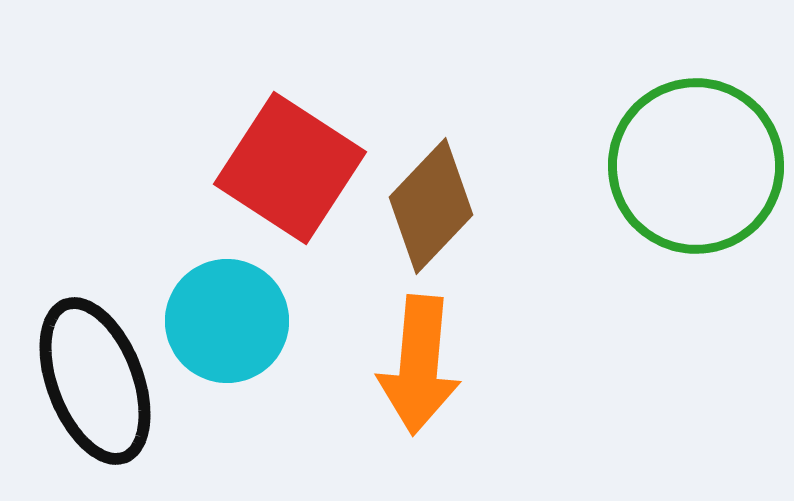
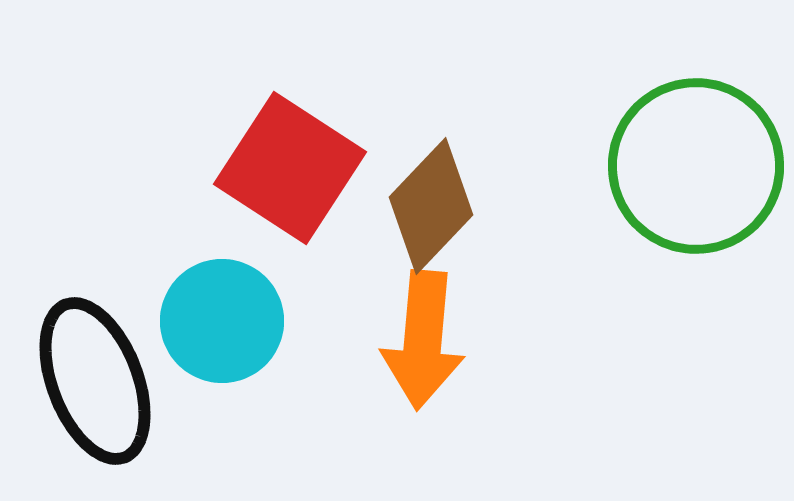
cyan circle: moved 5 px left
orange arrow: moved 4 px right, 25 px up
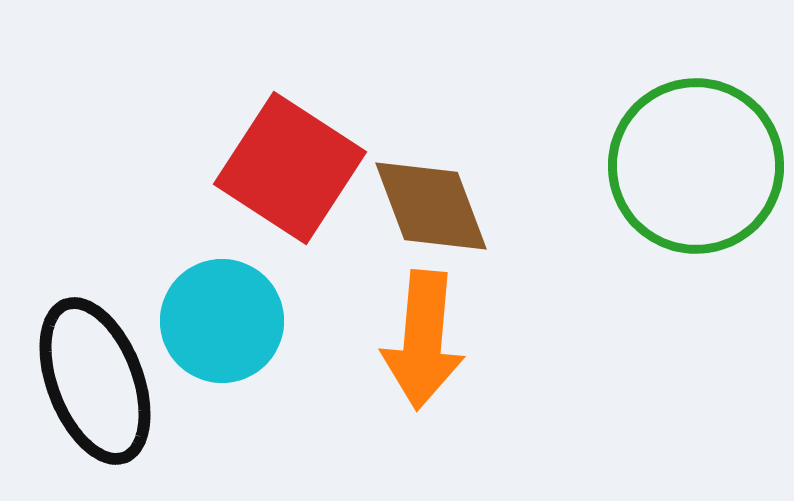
brown diamond: rotated 64 degrees counterclockwise
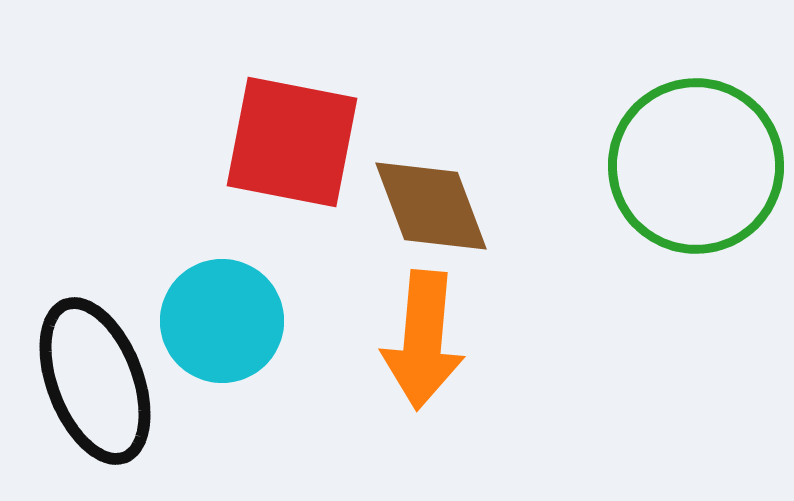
red square: moved 2 px right, 26 px up; rotated 22 degrees counterclockwise
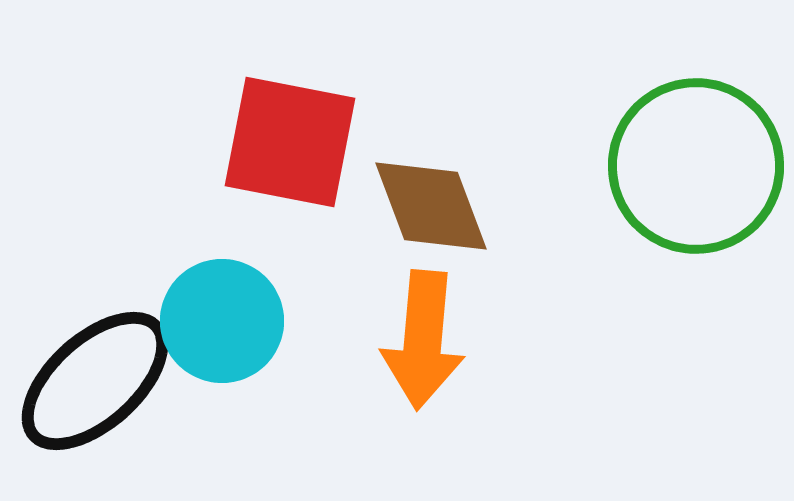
red square: moved 2 px left
black ellipse: rotated 69 degrees clockwise
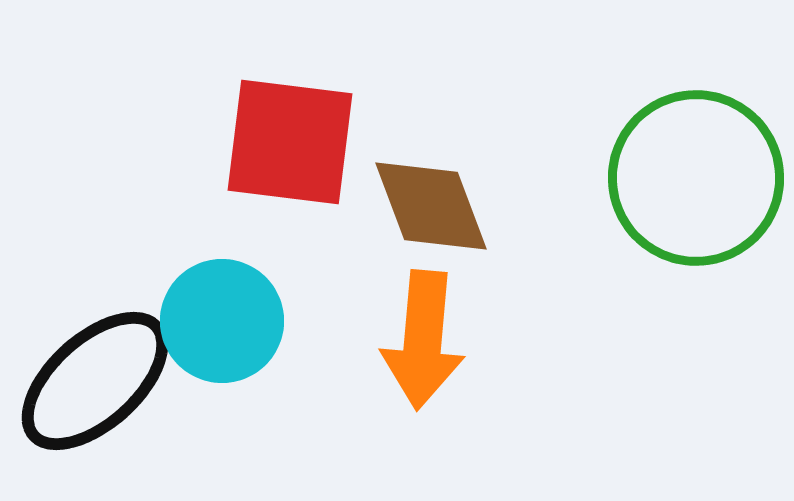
red square: rotated 4 degrees counterclockwise
green circle: moved 12 px down
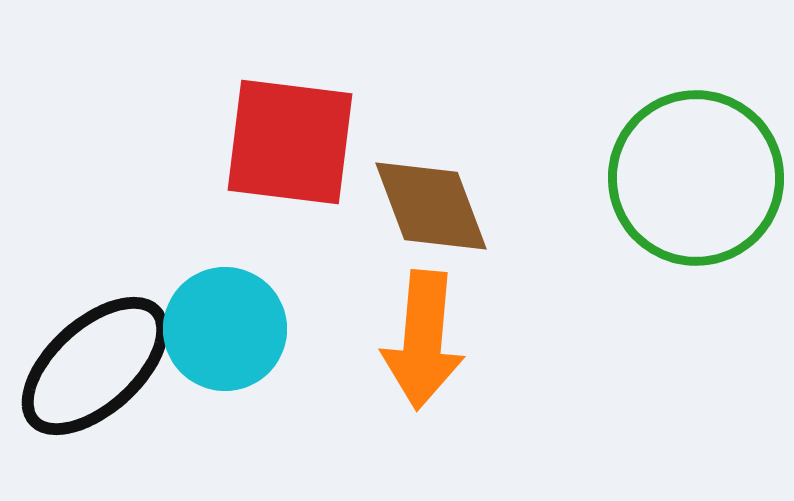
cyan circle: moved 3 px right, 8 px down
black ellipse: moved 15 px up
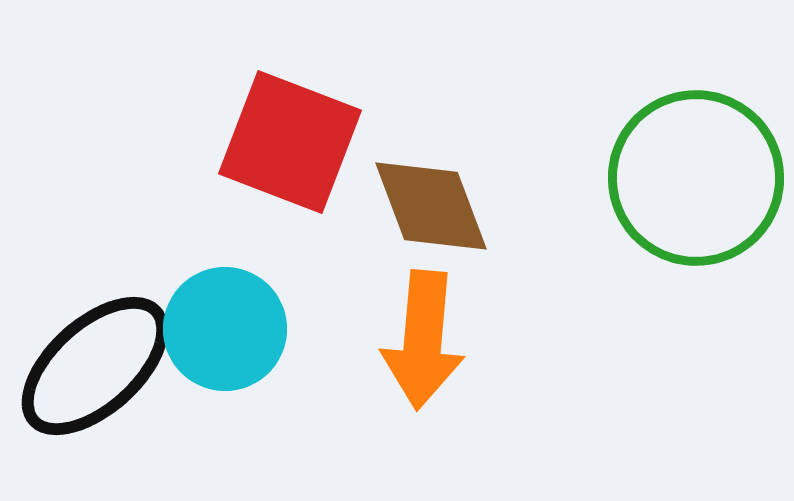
red square: rotated 14 degrees clockwise
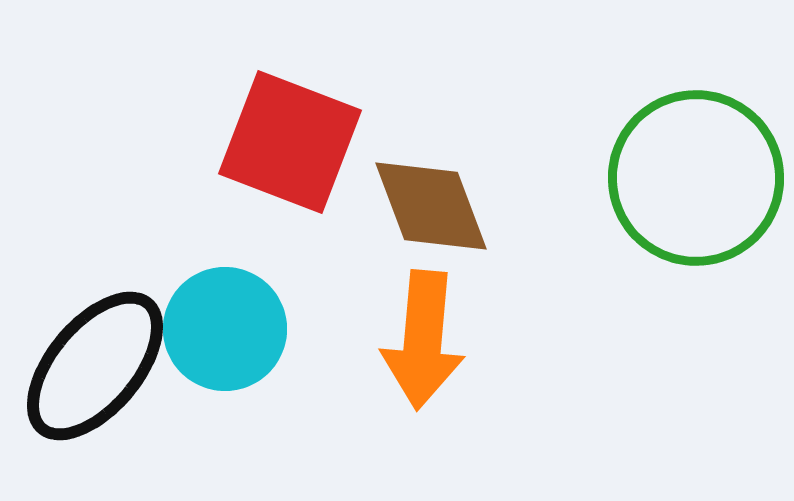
black ellipse: rotated 8 degrees counterclockwise
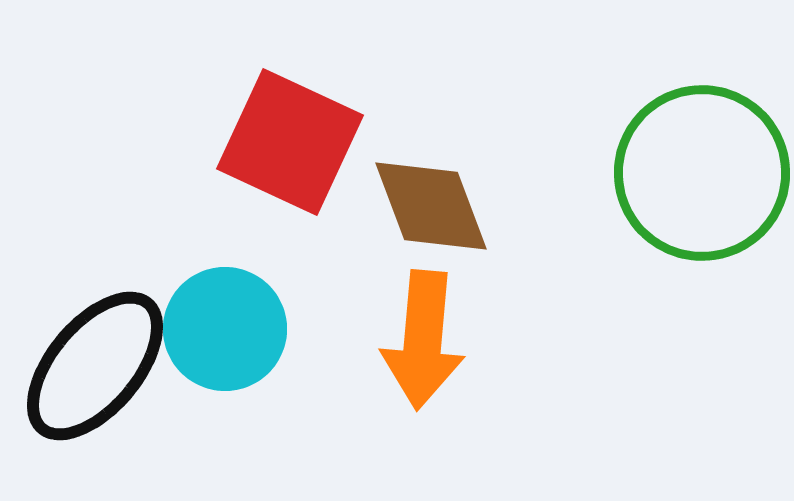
red square: rotated 4 degrees clockwise
green circle: moved 6 px right, 5 px up
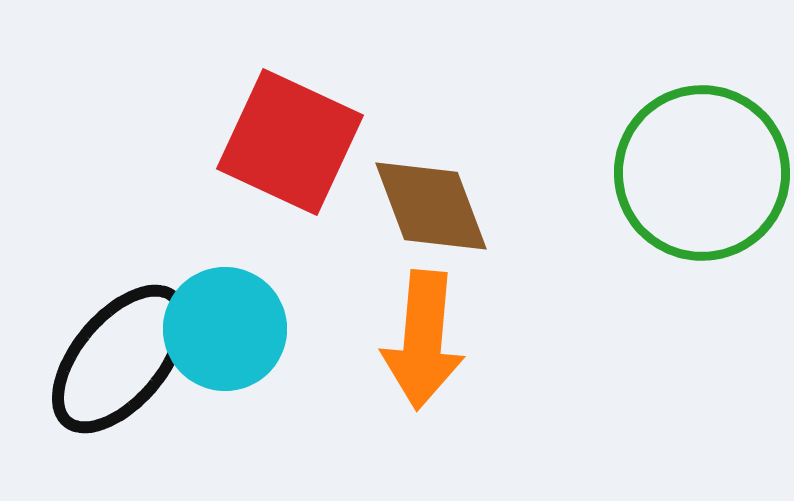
black ellipse: moved 25 px right, 7 px up
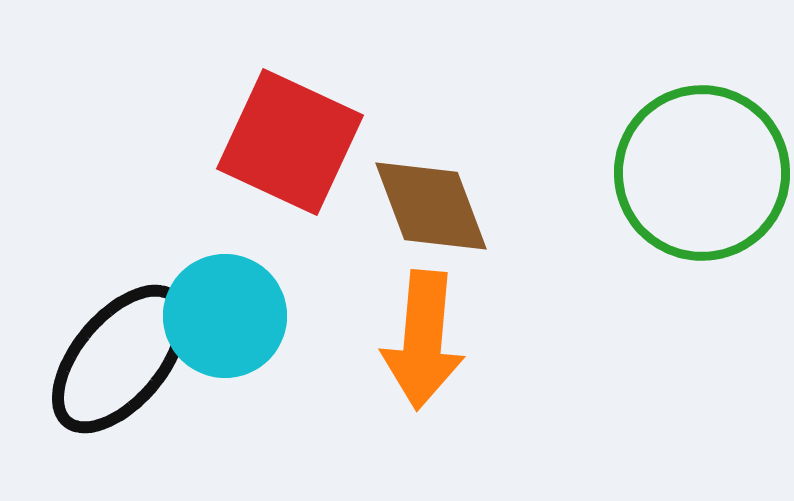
cyan circle: moved 13 px up
